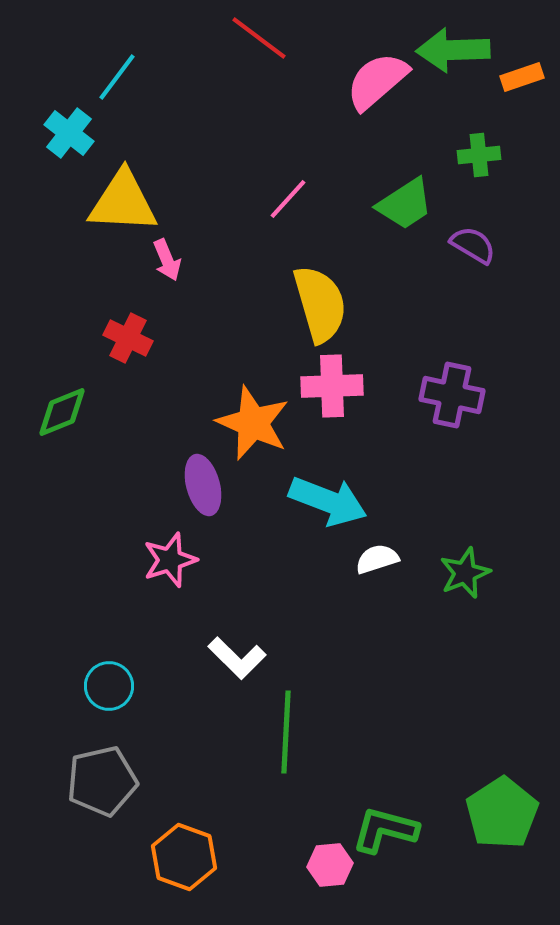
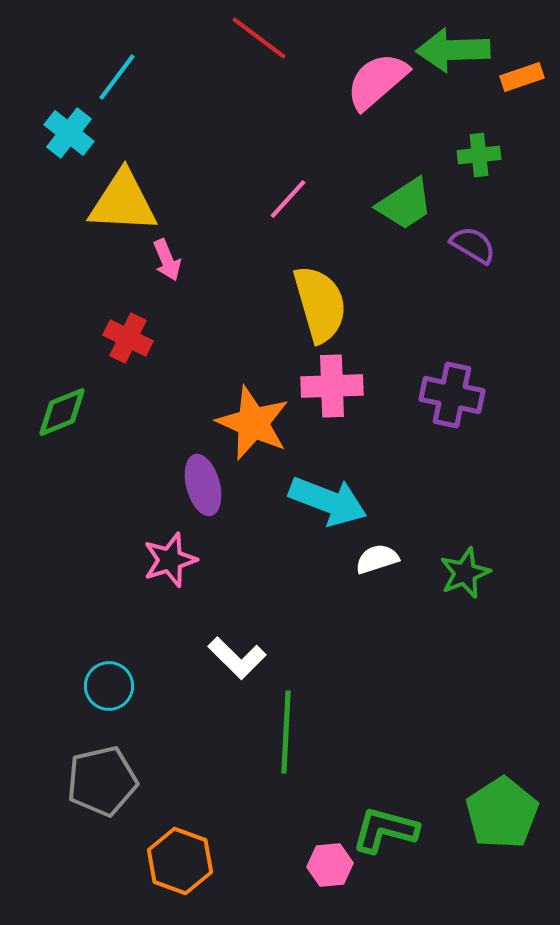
orange hexagon: moved 4 px left, 4 px down
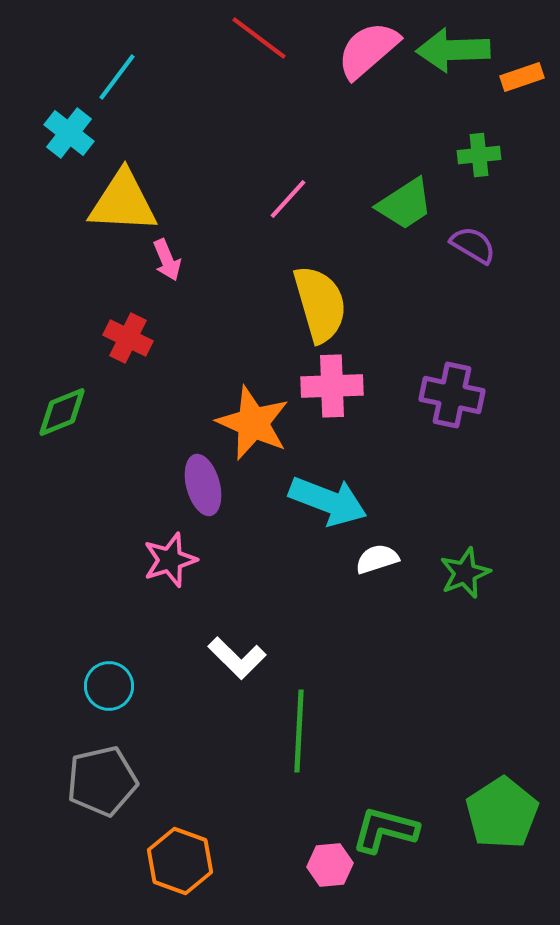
pink semicircle: moved 9 px left, 31 px up
green line: moved 13 px right, 1 px up
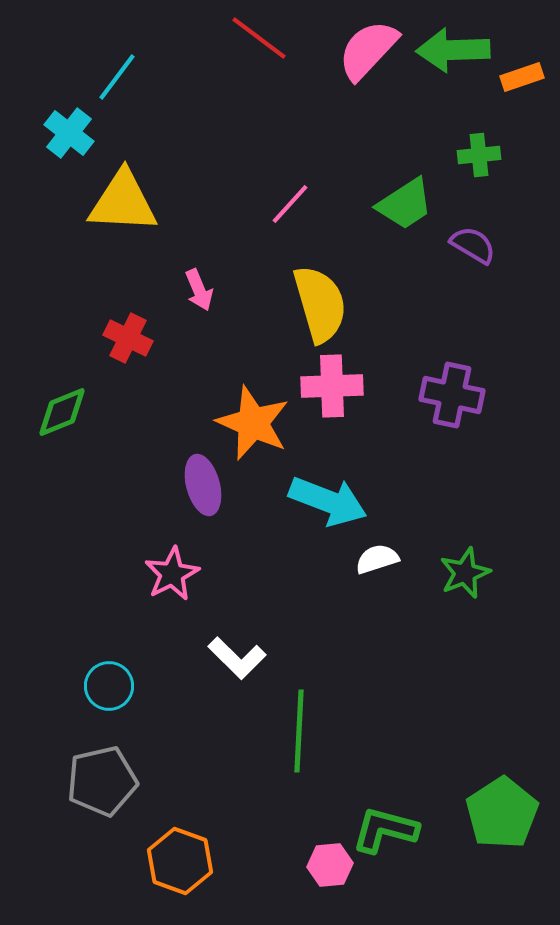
pink semicircle: rotated 6 degrees counterclockwise
pink line: moved 2 px right, 5 px down
pink arrow: moved 32 px right, 30 px down
pink star: moved 2 px right, 14 px down; rotated 10 degrees counterclockwise
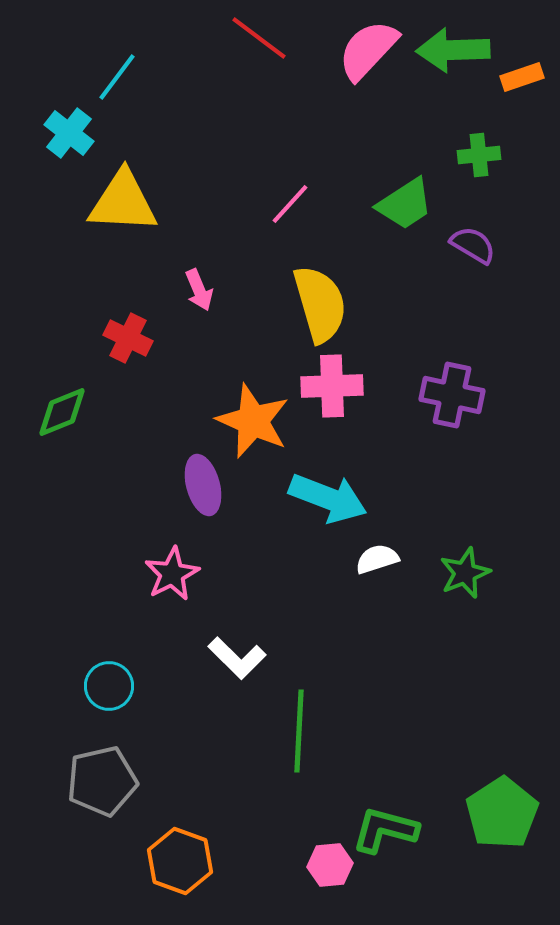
orange star: moved 2 px up
cyan arrow: moved 3 px up
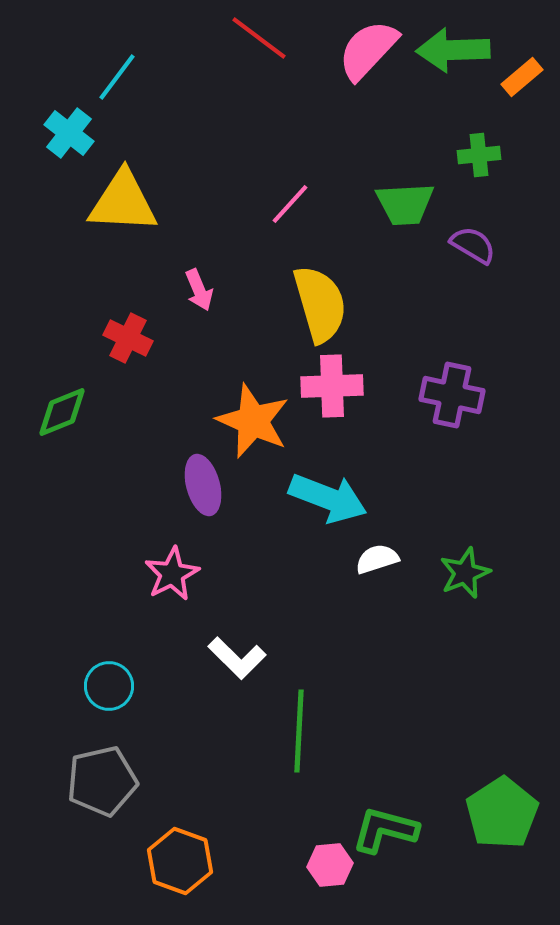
orange rectangle: rotated 21 degrees counterclockwise
green trapezoid: rotated 30 degrees clockwise
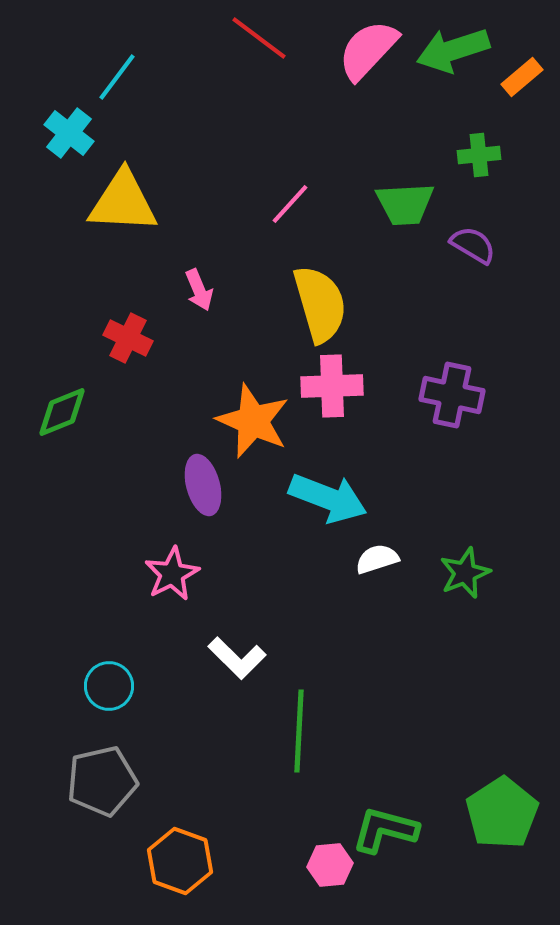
green arrow: rotated 16 degrees counterclockwise
